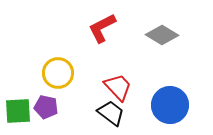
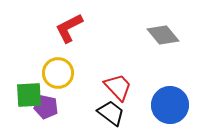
red L-shape: moved 33 px left
gray diamond: moved 1 px right; rotated 20 degrees clockwise
green square: moved 11 px right, 16 px up
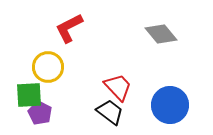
gray diamond: moved 2 px left, 1 px up
yellow circle: moved 10 px left, 6 px up
purple pentagon: moved 6 px left, 6 px down; rotated 15 degrees clockwise
black trapezoid: moved 1 px left, 1 px up
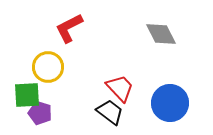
gray diamond: rotated 12 degrees clockwise
red trapezoid: moved 2 px right, 1 px down
green square: moved 2 px left
blue circle: moved 2 px up
purple pentagon: rotated 10 degrees counterclockwise
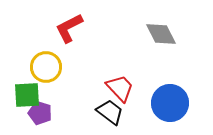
yellow circle: moved 2 px left
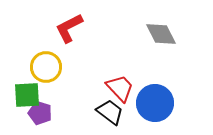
blue circle: moved 15 px left
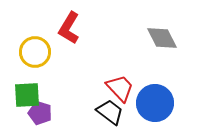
red L-shape: rotated 32 degrees counterclockwise
gray diamond: moved 1 px right, 4 px down
yellow circle: moved 11 px left, 15 px up
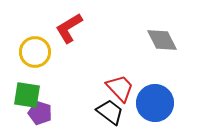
red L-shape: rotated 28 degrees clockwise
gray diamond: moved 2 px down
green square: rotated 12 degrees clockwise
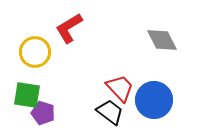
blue circle: moved 1 px left, 3 px up
purple pentagon: moved 3 px right
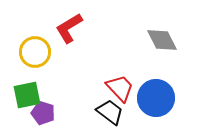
green square: rotated 20 degrees counterclockwise
blue circle: moved 2 px right, 2 px up
